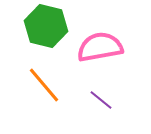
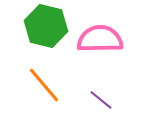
pink semicircle: moved 8 px up; rotated 9 degrees clockwise
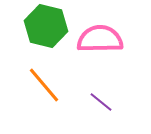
purple line: moved 2 px down
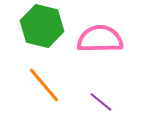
green hexagon: moved 4 px left
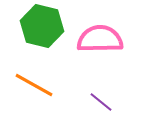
orange line: moved 10 px left; rotated 21 degrees counterclockwise
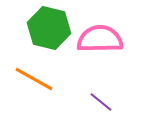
green hexagon: moved 7 px right, 2 px down
orange line: moved 6 px up
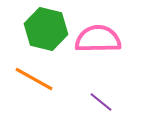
green hexagon: moved 3 px left, 1 px down
pink semicircle: moved 2 px left
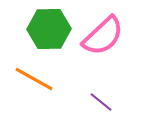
green hexagon: moved 3 px right; rotated 15 degrees counterclockwise
pink semicircle: moved 5 px right, 3 px up; rotated 138 degrees clockwise
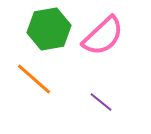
green hexagon: rotated 9 degrees counterclockwise
orange line: rotated 12 degrees clockwise
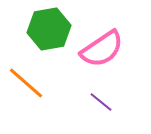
pink semicircle: moved 1 px left, 13 px down; rotated 9 degrees clockwise
orange line: moved 8 px left, 4 px down
